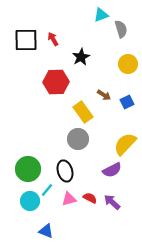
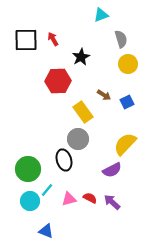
gray semicircle: moved 10 px down
red hexagon: moved 2 px right, 1 px up
black ellipse: moved 1 px left, 11 px up
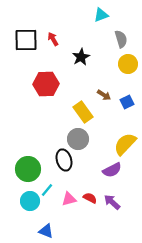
red hexagon: moved 12 px left, 3 px down
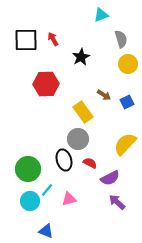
purple semicircle: moved 2 px left, 8 px down
red semicircle: moved 35 px up
purple arrow: moved 5 px right
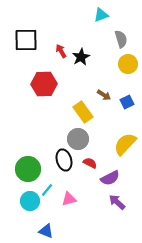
red arrow: moved 8 px right, 12 px down
red hexagon: moved 2 px left
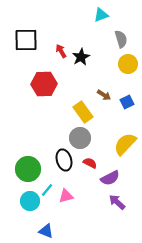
gray circle: moved 2 px right, 1 px up
pink triangle: moved 3 px left, 3 px up
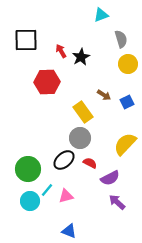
red hexagon: moved 3 px right, 2 px up
black ellipse: rotated 65 degrees clockwise
blue triangle: moved 23 px right
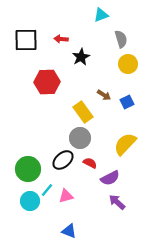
red arrow: moved 12 px up; rotated 56 degrees counterclockwise
black ellipse: moved 1 px left
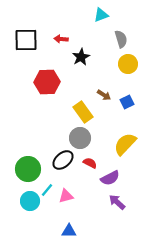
blue triangle: rotated 21 degrees counterclockwise
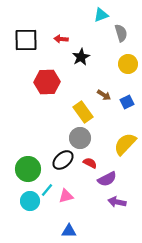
gray semicircle: moved 6 px up
purple semicircle: moved 3 px left, 1 px down
purple arrow: rotated 30 degrees counterclockwise
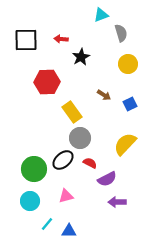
blue square: moved 3 px right, 2 px down
yellow rectangle: moved 11 px left
green circle: moved 6 px right
cyan line: moved 34 px down
purple arrow: rotated 12 degrees counterclockwise
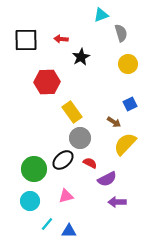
brown arrow: moved 10 px right, 27 px down
